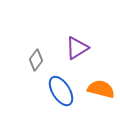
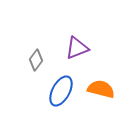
purple triangle: rotated 10 degrees clockwise
blue ellipse: rotated 60 degrees clockwise
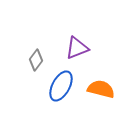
blue ellipse: moved 5 px up
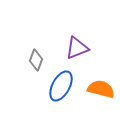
gray diamond: rotated 15 degrees counterclockwise
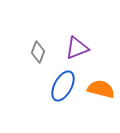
gray diamond: moved 2 px right, 8 px up
blue ellipse: moved 2 px right
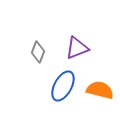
orange semicircle: moved 1 px left, 1 px down
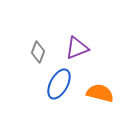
blue ellipse: moved 4 px left, 2 px up
orange semicircle: moved 3 px down
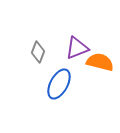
orange semicircle: moved 31 px up
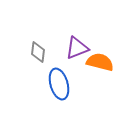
gray diamond: rotated 15 degrees counterclockwise
blue ellipse: rotated 44 degrees counterclockwise
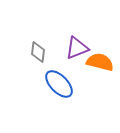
blue ellipse: rotated 28 degrees counterclockwise
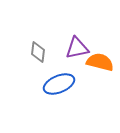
purple triangle: rotated 10 degrees clockwise
blue ellipse: rotated 68 degrees counterclockwise
